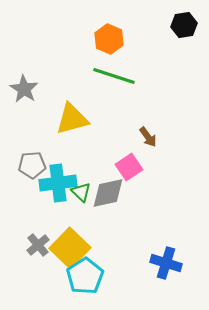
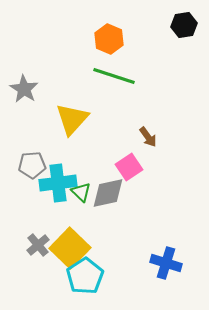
yellow triangle: rotated 33 degrees counterclockwise
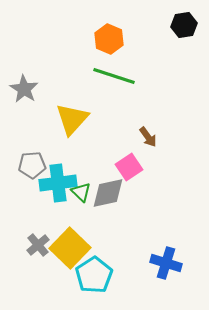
cyan pentagon: moved 9 px right, 1 px up
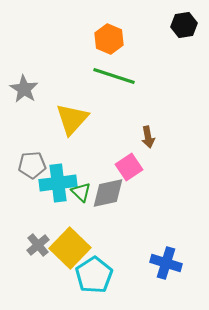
brown arrow: rotated 25 degrees clockwise
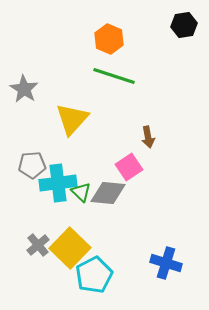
gray diamond: rotated 18 degrees clockwise
cyan pentagon: rotated 6 degrees clockwise
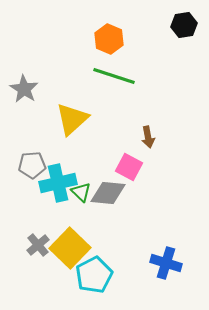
yellow triangle: rotated 6 degrees clockwise
pink square: rotated 28 degrees counterclockwise
cyan cross: rotated 6 degrees counterclockwise
